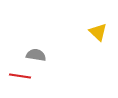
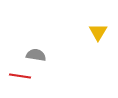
yellow triangle: rotated 18 degrees clockwise
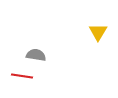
red line: moved 2 px right
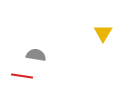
yellow triangle: moved 5 px right, 1 px down
